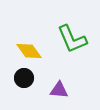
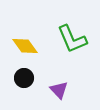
yellow diamond: moved 4 px left, 5 px up
purple triangle: rotated 42 degrees clockwise
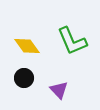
green L-shape: moved 2 px down
yellow diamond: moved 2 px right
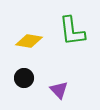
green L-shape: moved 10 px up; rotated 16 degrees clockwise
yellow diamond: moved 2 px right, 5 px up; rotated 44 degrees counterclockwise
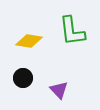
black circle: moved 1 px left
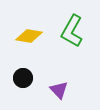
green L-shape: rotated 36 degrees clockwise
yellow diamond: moved 5 px up
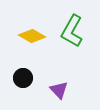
yellow diamond: moved 3 px right; rotated 20 degrees clockwise
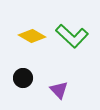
green L-shape: moved 5 px down; rotated 76 degrees counterclockwise
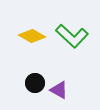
black circle: moved 12 px right, 5 px down
purple triangle: rotated 18 degrees counterclockwise
